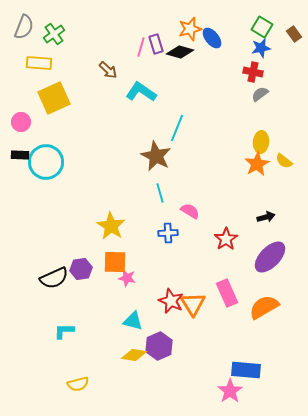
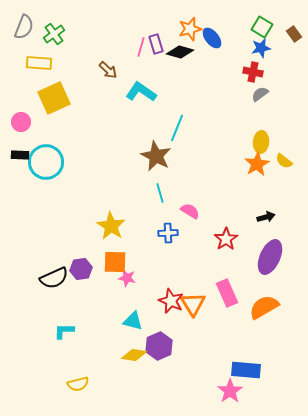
purple ellipse at (270, 257): rotated 20 degrees counterclockwise
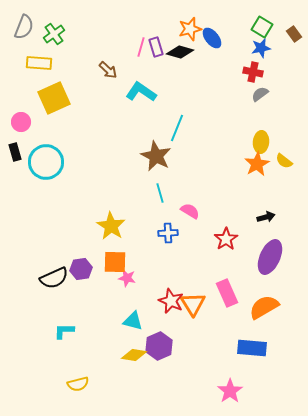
purple rectangle at (156, 44): moved 3 px down
black rectangle at (20, 155): moved 5 px left, 3 px up; rotated 72 degrees clockwise
blue rectangle at (246, 370): moved 6 px right, 22 px up
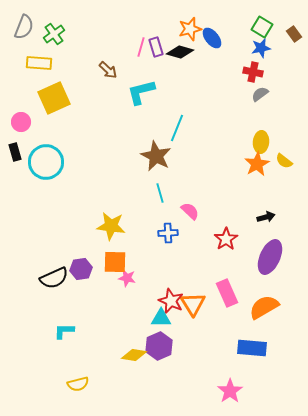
cyan L-shape at (141, 92): rotated 48 degrees counterclockwise
pink semicircle at (190, 211): rotated 12 degrees clockwise
yellow star at (111, 226): rotated 24 degrees counterclockwise
cyan triangle at (133, 321): moved 28 px right, 3 px up; rotated 15 degrees counterclockwise
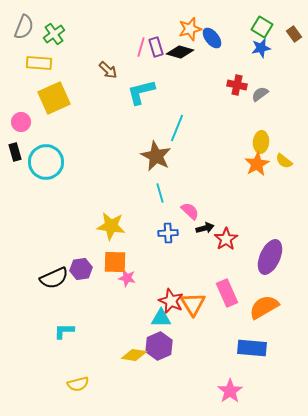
red cross at (253, 72): moved 16 px left, 13 px down
black arrow at (266, 217): moved 61 px left, 11 px down
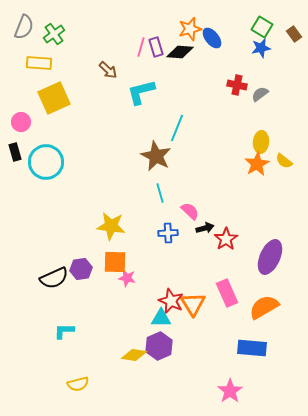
black diamond at (180, 52): rotated 12 degrees counterclockwise
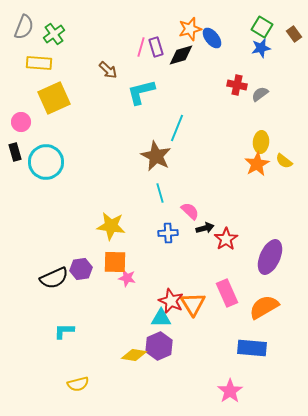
black diamond at (180, 52): moved 1 px right, 3 px down; rotated 20 degrees counterclockwise
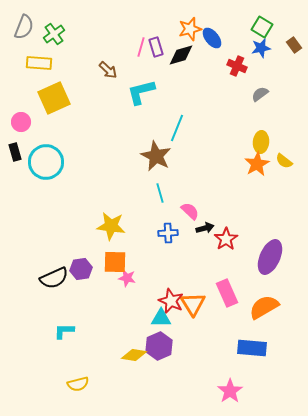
brown rectangle at (294, 34): moved 11 px down
red cross at (237, 85): moved 19 px up; rotated 12 degrees clockwise
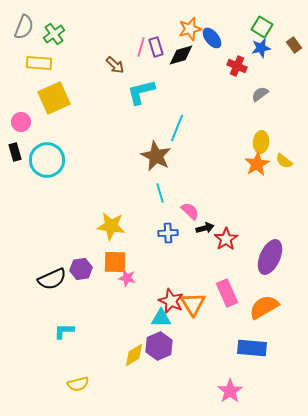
brown arrow at (108, 70): moved 7 px right, 5 px up
cyan circle at (46, 162): moved 1 px right, 2 px up
black semicircle at (54, 278): moved 2 px left, 1 px down
yellow diamond at (134, 355): rotated 40 degrees counterclockwise
